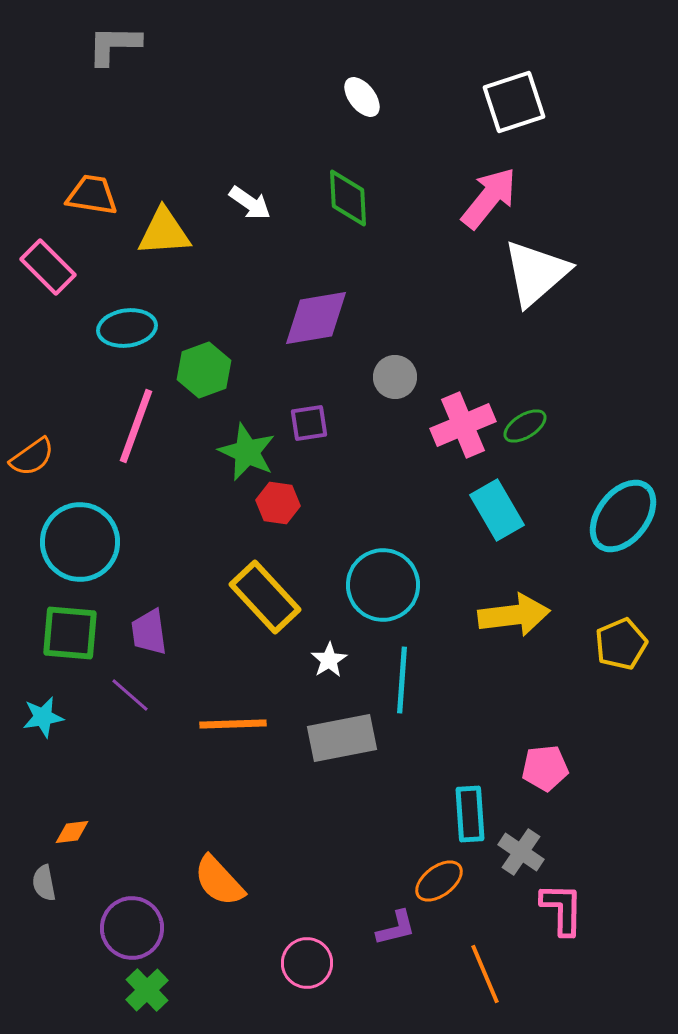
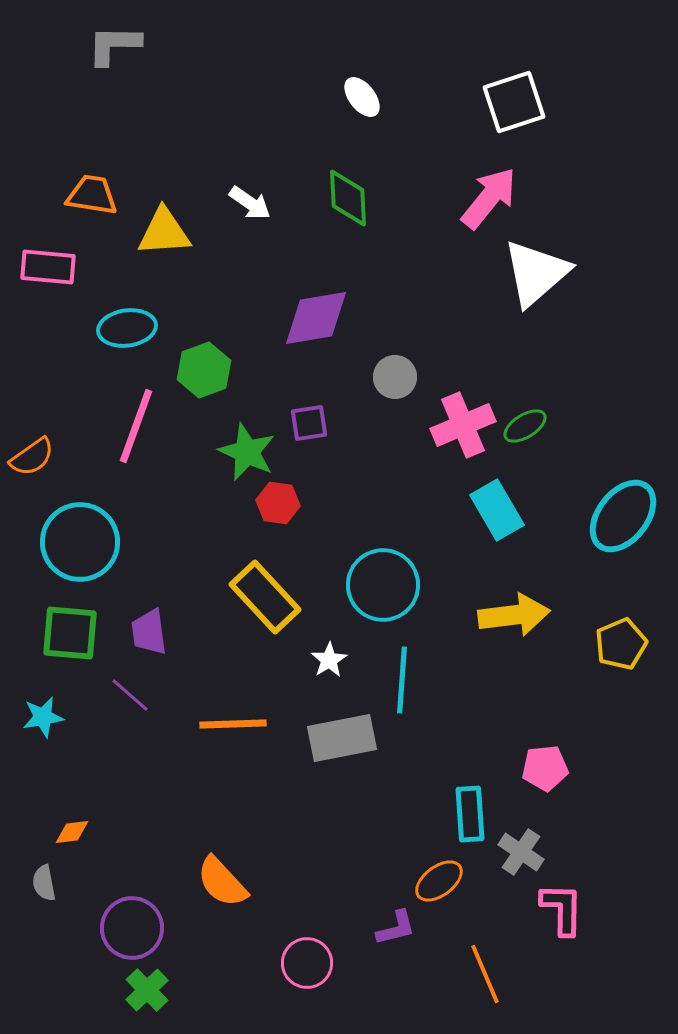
pink rectangle at (48, 267): rotated 40 degrees counterclockwise
orange semicircle at (219, 881): moved 3 px right, 1 px down
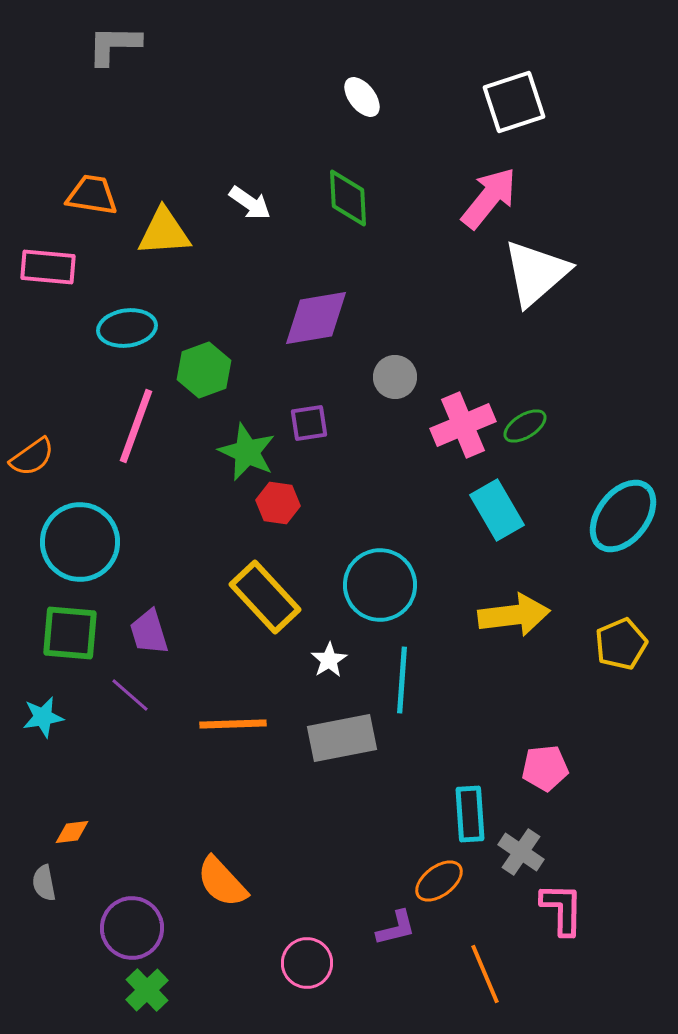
cyan circle at (383, 585): moved 3 px left
purple trapezoid at (149, 632): rotated 9 degrees counterclockwise
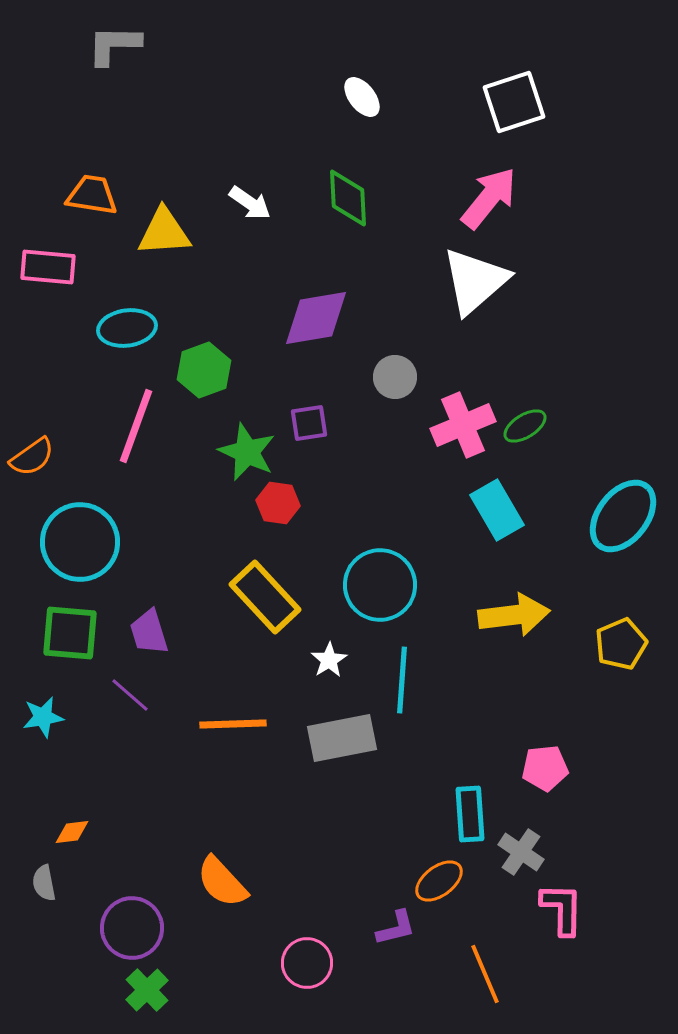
white triangle at (536, 273): moved 61 px left, 8 px down
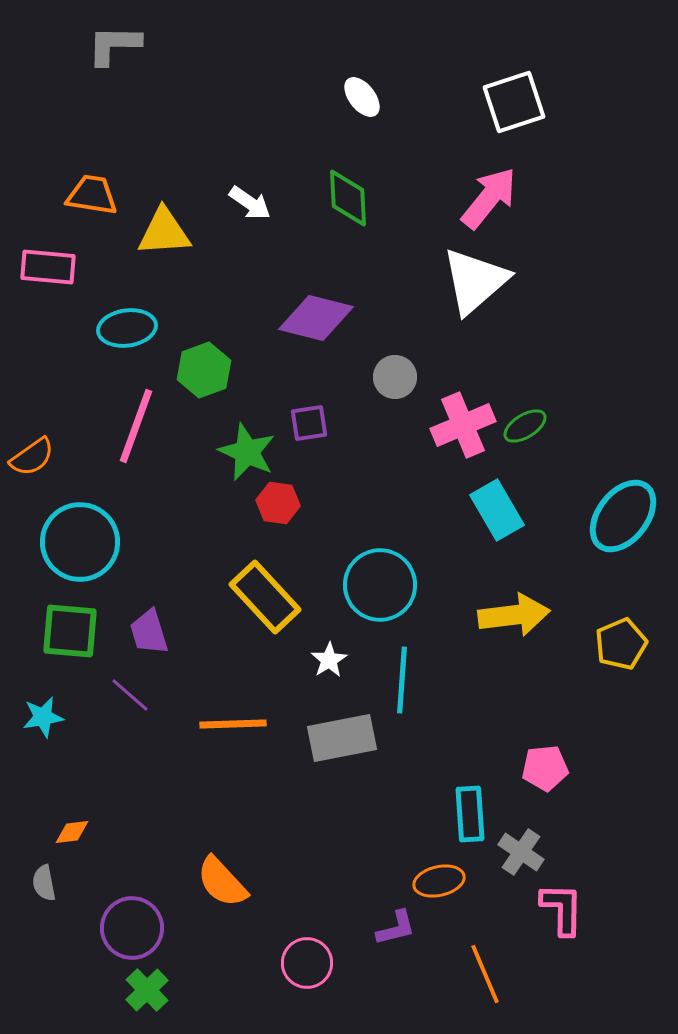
purple diamond at (316, 318): rotated 24 degrees clockwise
green square at (70, 633): moved 2 px up
orange ellipse at (439, 881): rotated 24 degrees clockwise
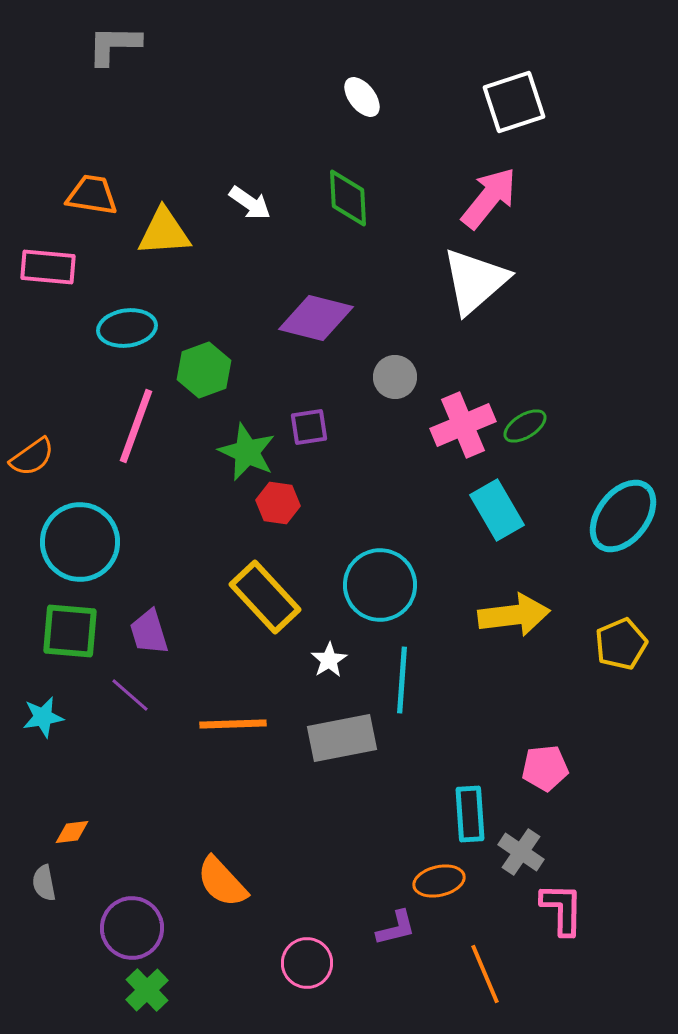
purple square at (309, 423): moved 4 px down
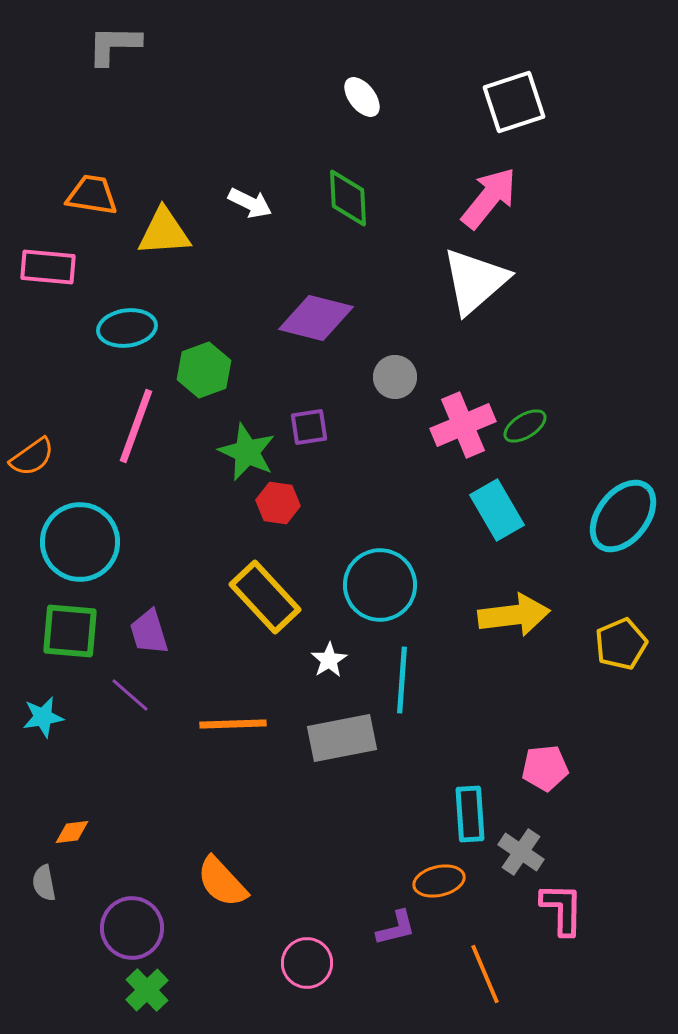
white arrow at (250, 203): rotated 9 degrees counterclockwise
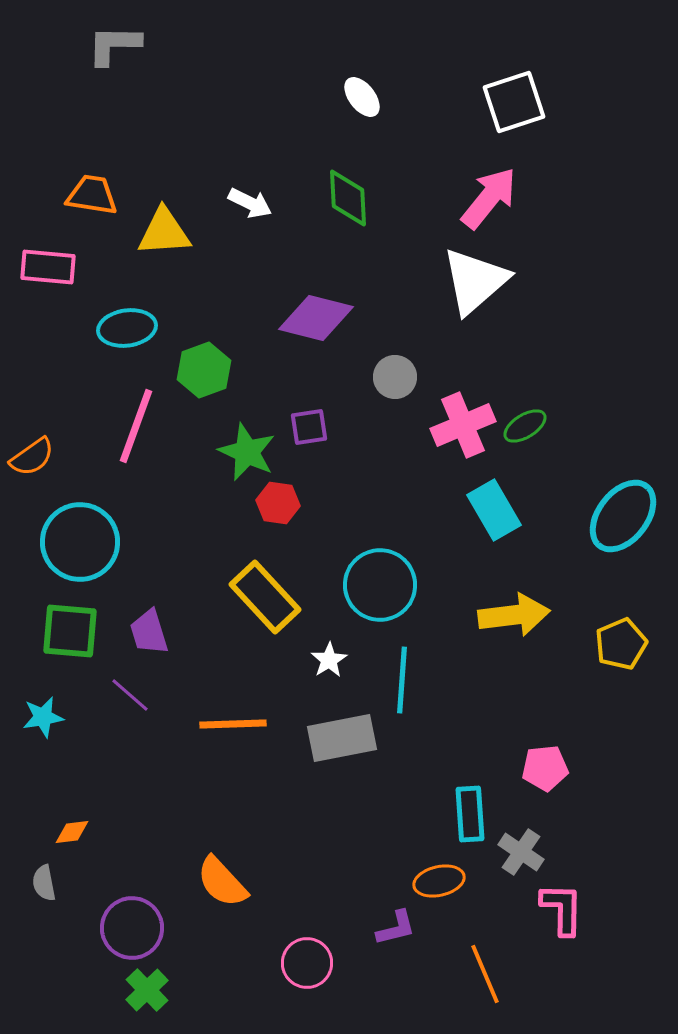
cyan rectangle at (497, 510): moved 3 px left
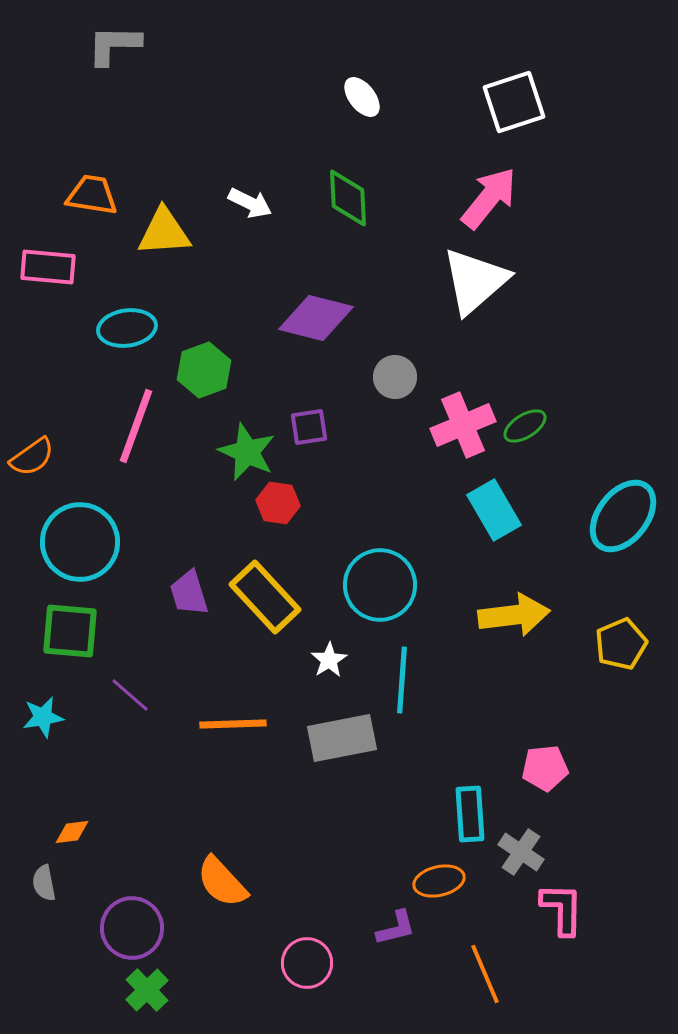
purple trapezoid at (149, 632): moved 40 px right, 39 px up
